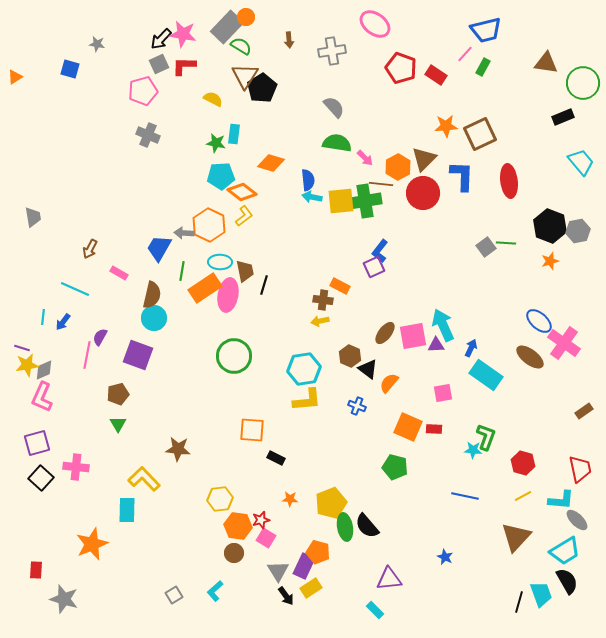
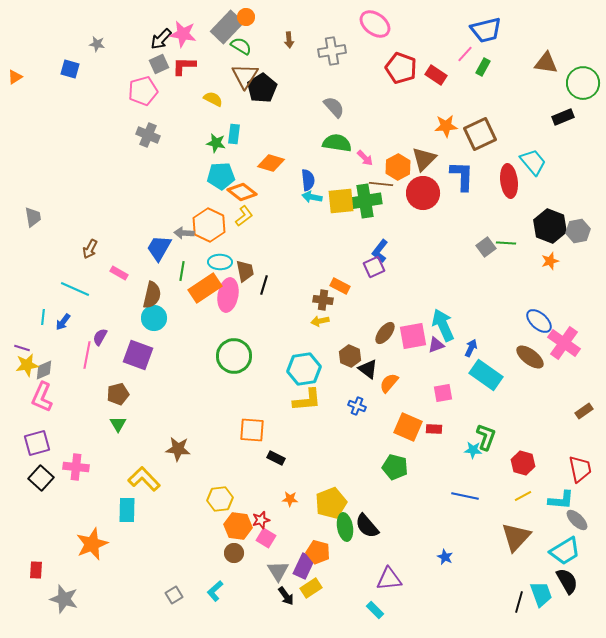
cyan trapezoid at (581, 162): moved 48 px left
purple triangle at (436, 345): rotated 18 degrees counterclockwise
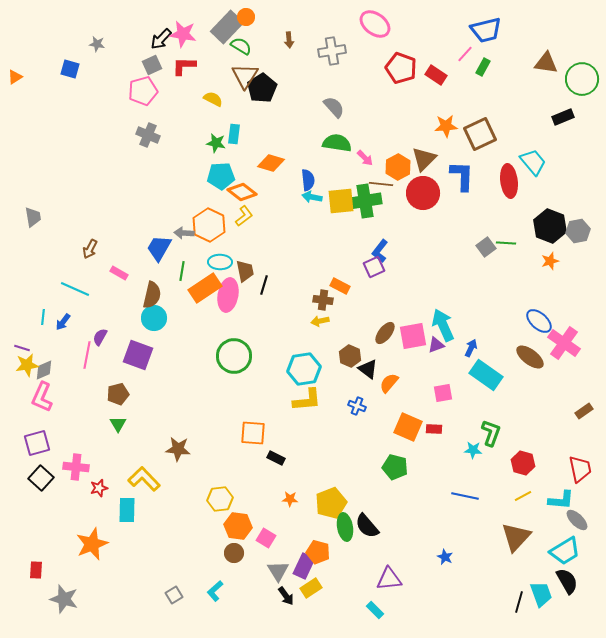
gray square at (159, 64): moved 7 px left, 1 px down
green circle at (583, 83): moved 1 px left, 4 px up
orange square at (252, 430): moved 1 px right, 3 px down
green L-shape at (486, 437): moved 5 px right, 4 px up
red star at (261, 520): moved 162 px left, 32 px up
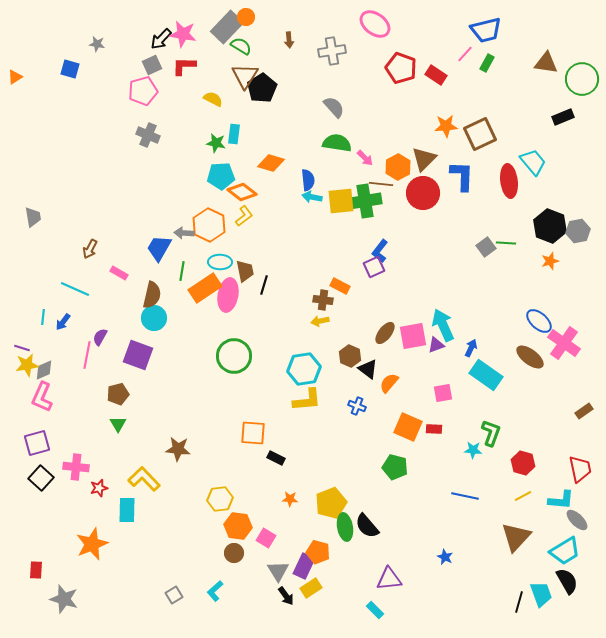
green rectangle at (483, 67): moved 4 px right, 4 px up
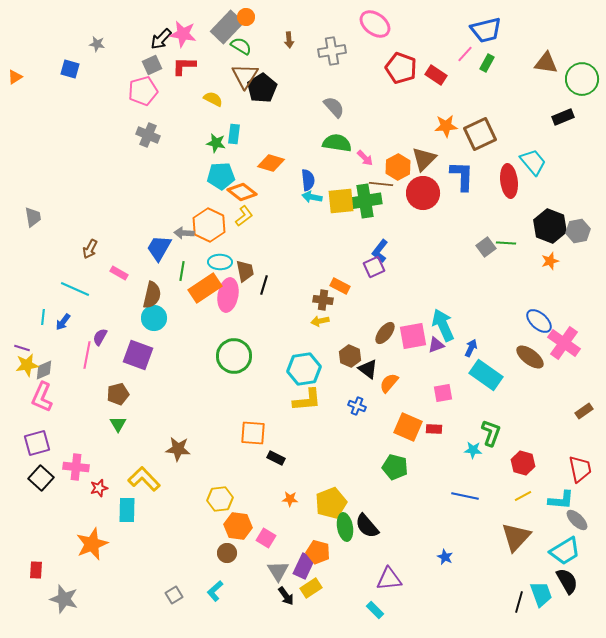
brown circle at (234, 553): moved 7 px left
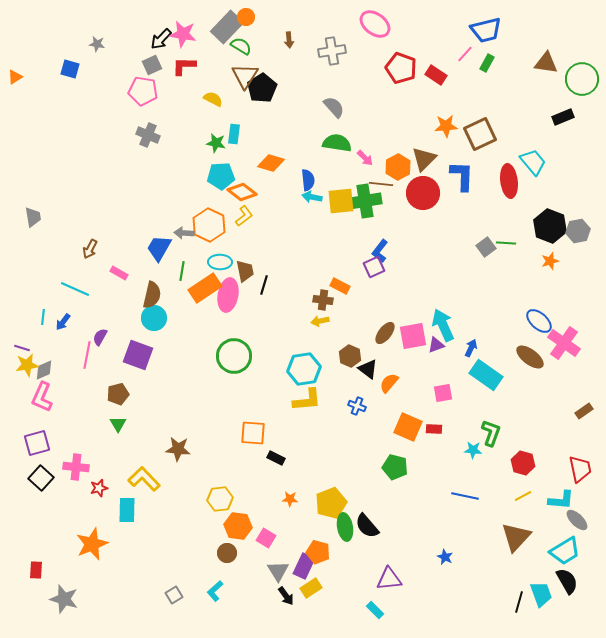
pink pentagon at (143, 91): rotated 24 degrees clockwise
